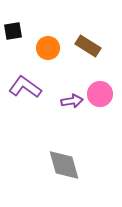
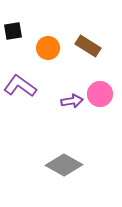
purple L-shape: moved 5 px left, 1 px up
gray diamond: rotated 45 degrees counterclockwise
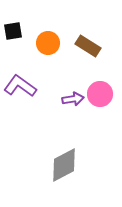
orange circle: moved 5 px up
purple arrow: moved 1 px right, 2 px up
gray diamond: rotated 57 degrees counterclockwise
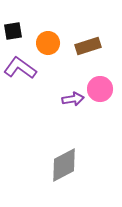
brown rectangle: rotated 50 degrees counterclockwise
purple L-shape: moved 18 px up
pink circle: moved 5 px up
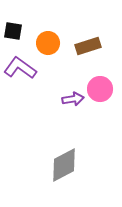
black square: rotated 18 degrees clockwise
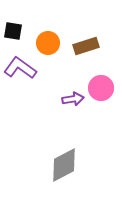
brown rectangle: moved 2 px left
pink circle: moved 1 px right, 1 px up
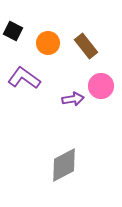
black square: rotated 18 degrees clockwise
brown rectangle: rotated 70 degrees clockwise
purple L-shape: moved 4 px right, 10 px down
pink circle: moved 2 px up
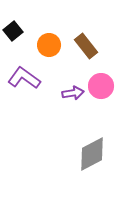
black square: rotated 24 degrees clockwise
orange circle: moved 1 px right, 2 px down
purple arrow: moved 6 px up
gray diamond: moved 28 px right, 11 px up
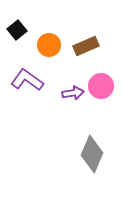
black square: moved 4 px right, 1 px up
brown rectangle: rotated 75 degrees counterclockwise
purple L-shape: moved 3 px right, 2 px down
gray diamond: rotated 39 degrees counterclockwise
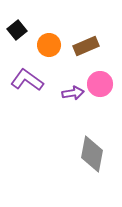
pink circle: moved 1 px left, 2 px up
gray diamond: rotated 12 degrees counterclockwise
